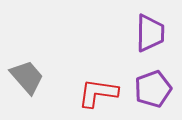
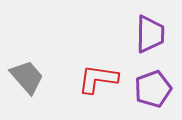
purple trapezoid: moved 1 px down
red L-shape: moved 14 px up
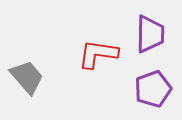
red L-shape: moved 25 px up
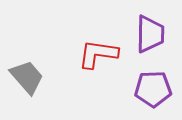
purple pentagon: rotated 18 degrees clockwise
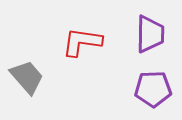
red L-shape: moved 16 px left, 12 px up
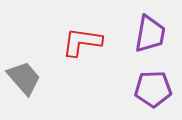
purple trapezoid: rotated 9 degrees clockwise
gray trapezoid: moved 3 px left, 1 px down
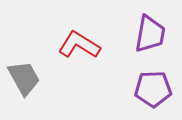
red L-shape: moved 3 px left, 3 px down; rotated 24 degrees clockwise
gray trapezoid: rotated 12 degrees clockwise
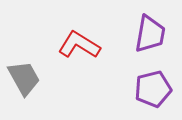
purple pentagon: rotated 12 degrees counterclockwise
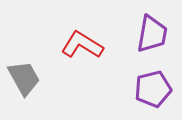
purple trapezoid: moved 2 px right
red L-shape: moved 3 px right
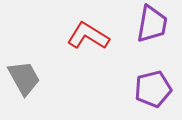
purple trapezoid: moved 10 px up
red L-shape: moved 6 px right, 9 px up
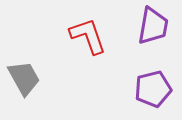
purple trapezoid: moved 1 px right, 2 px down
red L-shape: rotated 39 degrees clockwise
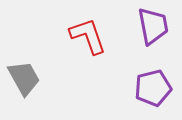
purple trapezoid: rotated 21 degrees counterclockwise
purple pentagon: moved 1 px up
